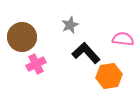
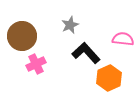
brown circle: moved 1 px up
orange hexagon: moved 2 px down; rotated 15 degrees counterclockwise
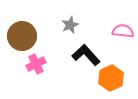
pink semicircle: moved 8 px up
black L-shape: moved 2 px down
orange hexagon: moved 2 px right
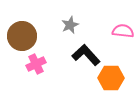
orange hexagon: rotated 25 degrees clockwise
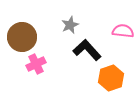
brown circle: moved 1 px down
black L-shape: moved 1 px right, 5 px up
orange hexagon: rotated 20 degrees counterclockwise
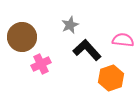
pink semicircle: moved 9 px down
pink cross: moved 5 px right
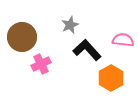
orange hexagon: rotated 10 degrees counterclockwise
